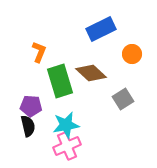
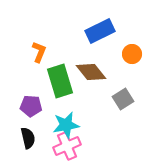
blue rectangle: moved 1 px left, 2 px down
brown diamond: moved 1 px up; rotated 8 degrees clockwise
black semicircle: moved 12 px down
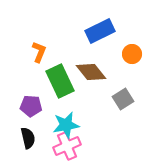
green rectangle: rotated 8 degrees counterclockwise
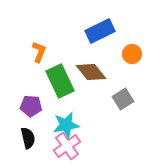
pink cross: rotated 12 degrees counterclockwise
